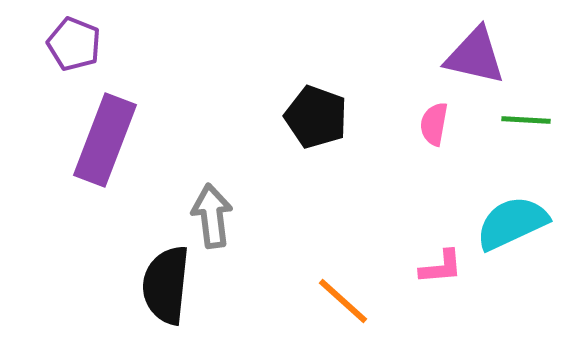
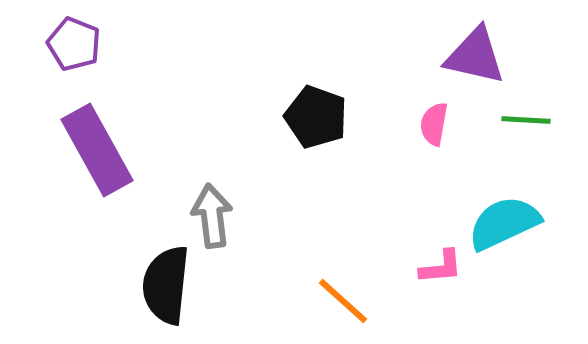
purple rectangle: moved 8 px left, 10 px down; rotated 50 degrees counterclockwise
cyan semicircle: moved 8 px left
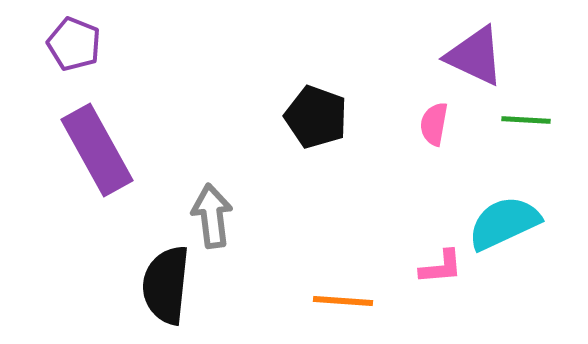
purple triangle: rotated 12 degrees clockwise
orange line: rotated 38 degrees counterclockwise
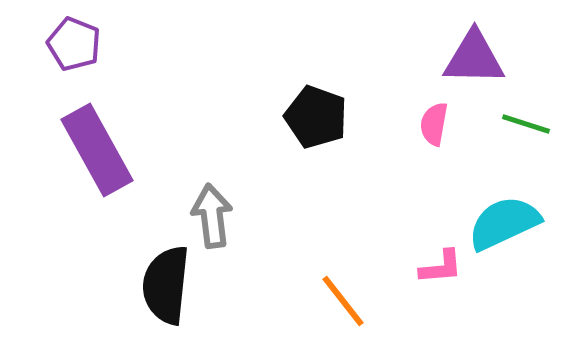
purple triangle: moved 1 px left, 2 px down; rotated 24 degrees counterclockwise
green line: moved 4 px down; rotated 15 degrees clockwise
orange line: rotated 48 degrees clockwise
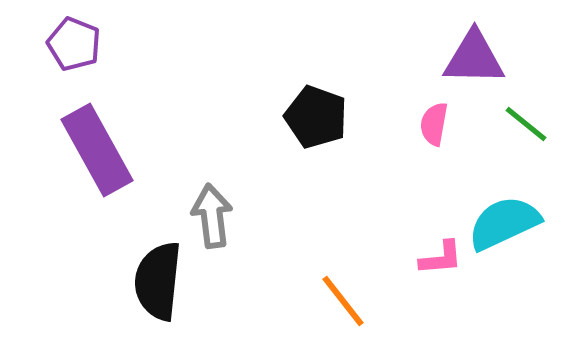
green line: rotated 21 degrees clockwise
pink L-shape: moved 9 px up
black semicircle: moved 8 px left, 4 px up
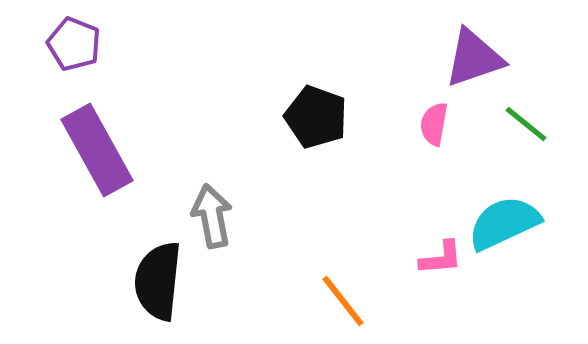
purple triangle: rotated 20 degrees counterclockwise
gray arrow: rotated 4 degrees counterclockwise
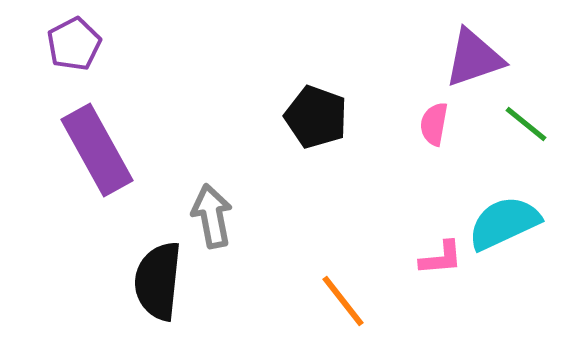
purple pentagon: rotated 22 degrees clockwise
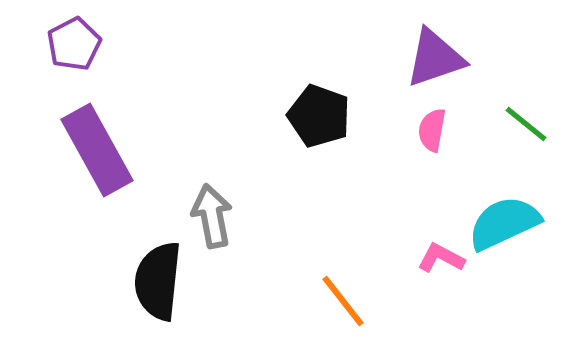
purple triangle: moved 39 px left
black pentagon: moved 3 px right, 1 px up
pink semicircle: moved 2 px left, 6 px down
pink L-shape: rotated 147 degrees counterclockwise
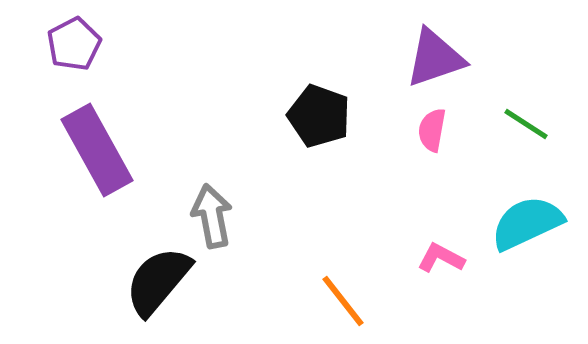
green line: rotated 6 degrees counterclockwise
cyan semicircle: moved 23 px right
black semicircle: rotated 34 degrees clockwise
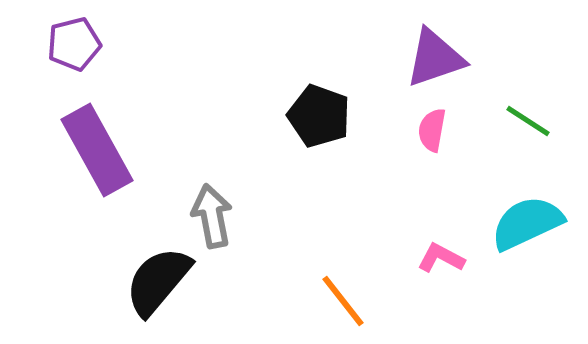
purple pentagon: rotated 14 degrees clockwise
green line: moved 2 px right, 3 px up
